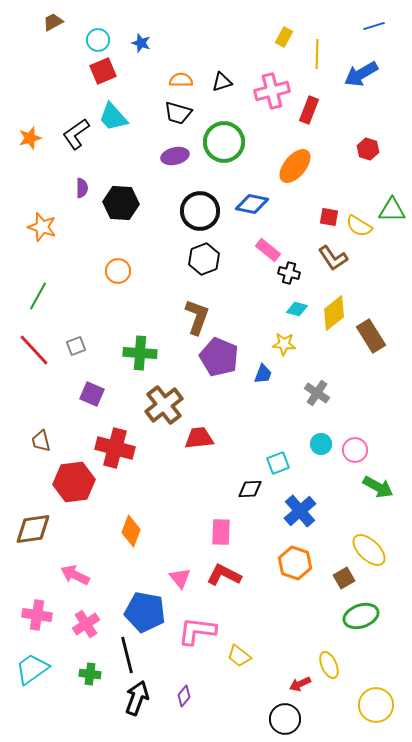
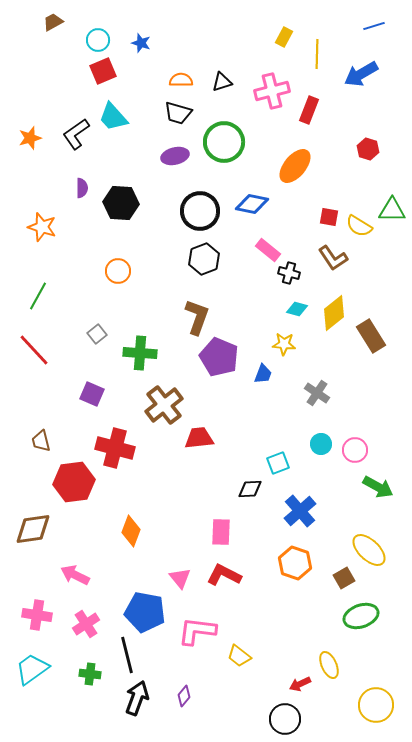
gray square at (76, 346): moved 21 px right, 12 px up; rotated 18 degrees counterclockwise
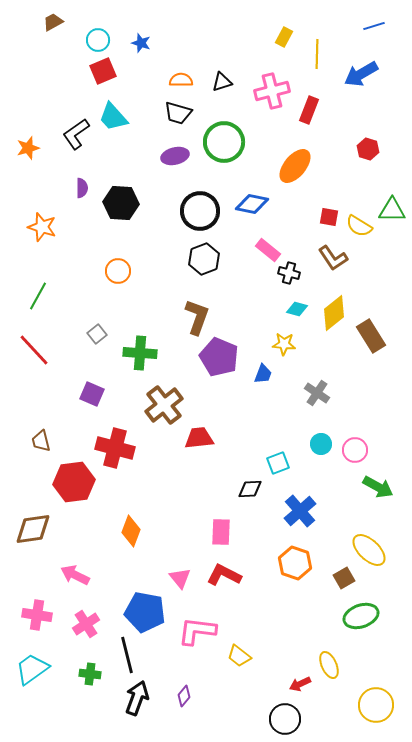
orange star at (30, 138): moved 2 px left, 10 px down
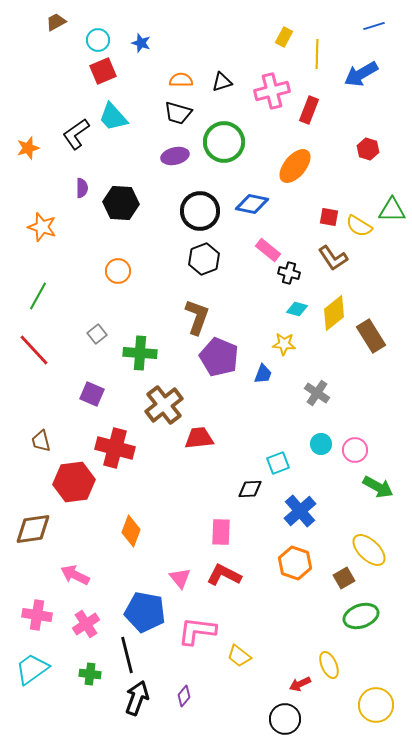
brown trapezoid at (53, 22): moved 3 px right
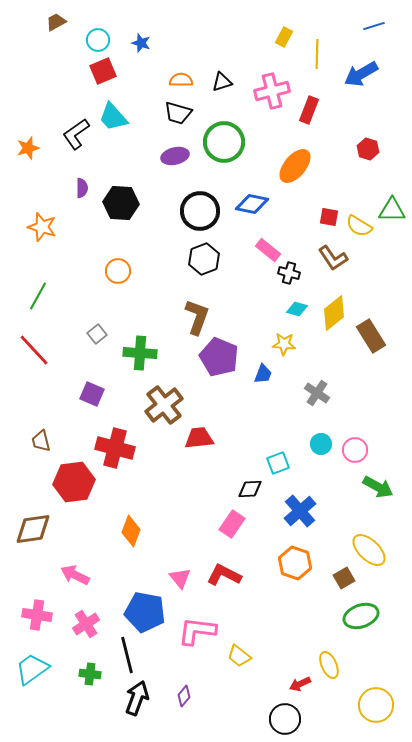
pink rectangle at (221, 532): moved 11 px right, 8 px up; rotated 32 degrees clockwise
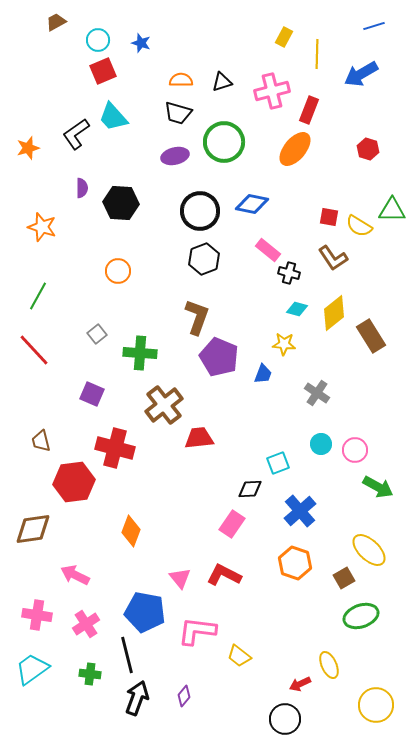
orange ellipse at (295, 166): moved 17 px up
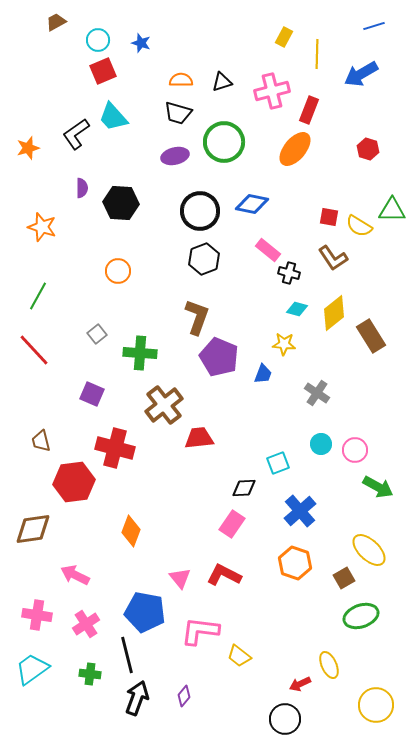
black diamond at (250, 489): moved 6 px left, 1 px up
pink L-shape at (197, 631): moved 3 px right
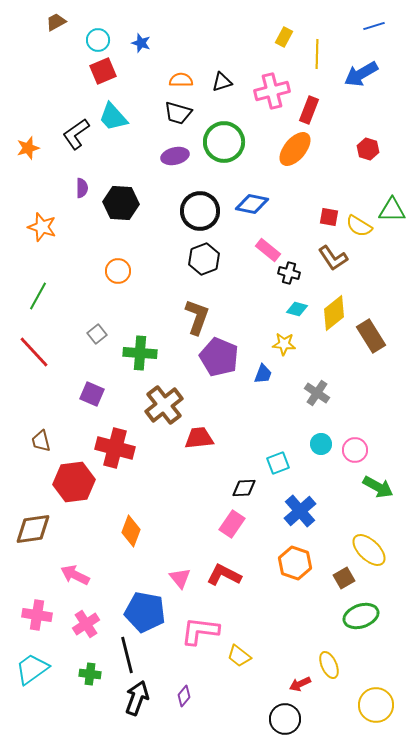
red line at (34, 350): moved 2 px down
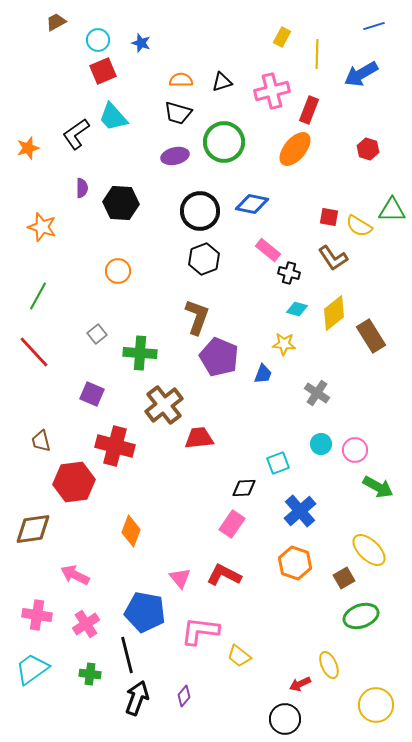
yellow rectangle at (284, 37): moved 2 px left
red cross at (115, 448): moved 2 px up
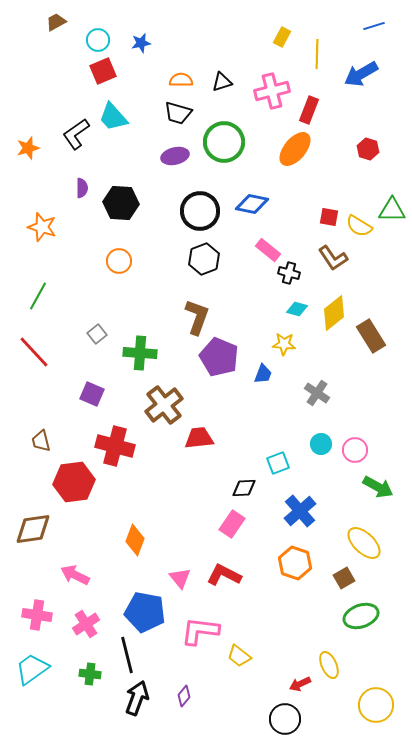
blue star at (141, 43): rotated 30 degrees counterclockwise
orange circle at (118, 271): moved 1 px right, 10 px up
orange diamond at (131, 531): moved 4 px right, 9 px down
yellow ellipse at (369, 550): moved 5 px left, 7 px up
